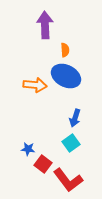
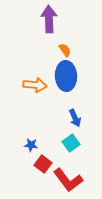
purple arrow: moved 4 px right, 6 px up
orange semicircle: rotated 32 degrees counterclockwise
blue ellipse: rotated 60 degrees clockwise
blue arrow: rotated 42 degrees counterclockwise
blue star: moved 3 px right, 4 px up
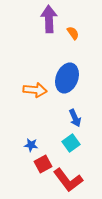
orange semicircle: moved 8 px right, 17 px up
blue ellipse: moved 1 px right, 2 px down; rotated 24 degrees clockwise
orange arrow: moved 5 px down
red square: rotated 24 degrees clockwise
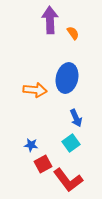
purple arrow: moved 1 px right, 1 px down
blue ellipse: rotated 8 degrees counterclockwise
blue arrow: moved 1 px right
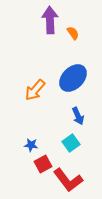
blue ellipse: moved 6 px right; rotated 32 degrees clockwise
orange arrow: rotated 125 degrees clockwise
blue arrow: moved 2 px right, 2 px up
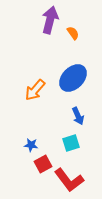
purple arrow: rotated 16 degrees clockwise
cyan square: rotated 18 degrees clockwise
red L-shape: moved 1 px right
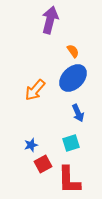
orange semicircle: moved 18 px down
blue arrow: moved 3 px up
blue star: rotated 24 degrees counterclockwise
red L-shape: rotated 36 degrees clockwise
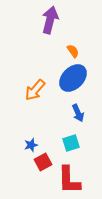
red square: moved 2 px up
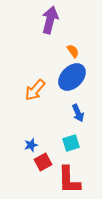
blue ellipse: moved 1 px left, 1 px up
